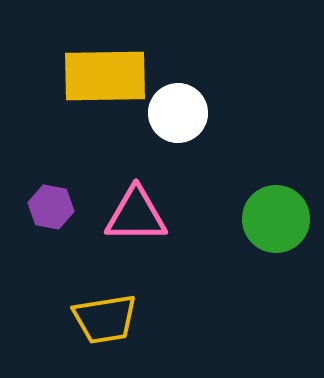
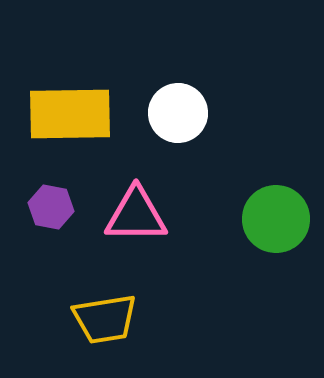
yellow rectangle: moved 35 px left, 38 px down
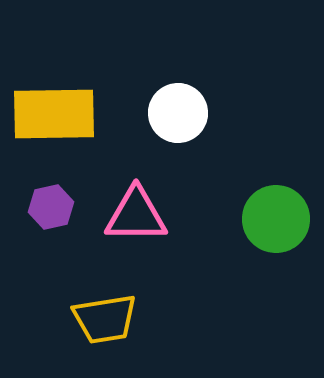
yellow rectangle: moved 16 px left
purple hexagon: rotated 24 degrees counterclockwise
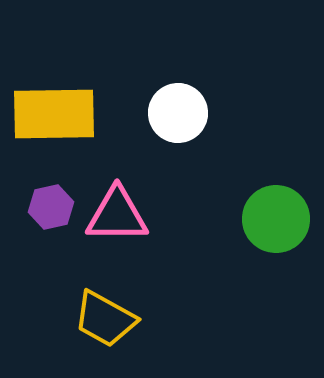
pink triangle: moved 19 px left
yellow trapezoid: rotated 38 degrees clockwise
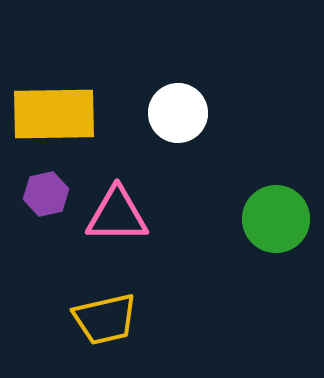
purple hexagon: moved 5 px left, 13 px up
yellow trapezoid: rotated 42 degrees counterclockwise
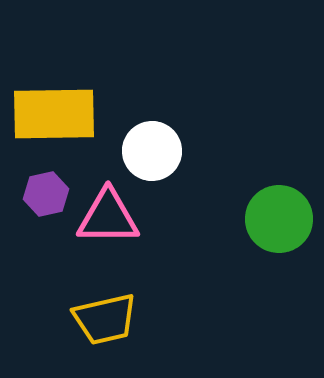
white circle: moved 26 px left, 38 px down
pink triangle: moved 9 px left, 2 px down
green circle: moved 3 px right
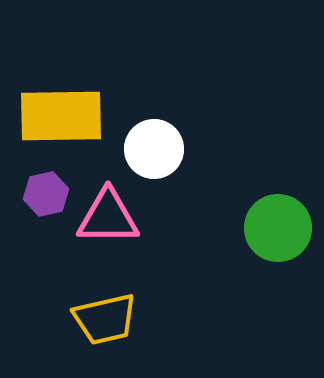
yellow rectangle: moved 7 px right, 2 px down
white circle: moved 2 px right, 2 px up
green circle: moved 1 px left, 9 px down
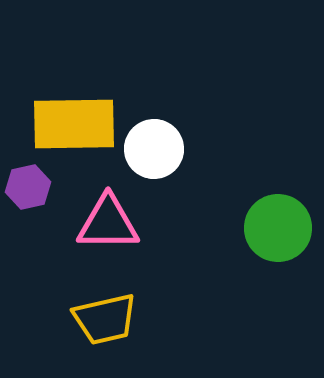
yellow rectangle: moved 13 px right, 8 px down
purple hexagon: moved 18 px left, 7 px up
pink triangle: moved 6 px down
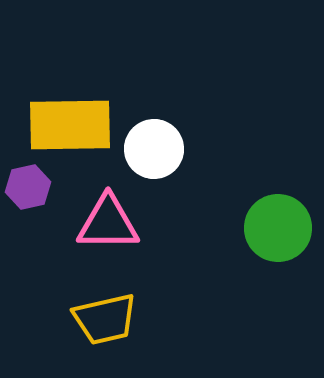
yellow rectangle: moved 4 px left, 1 px down
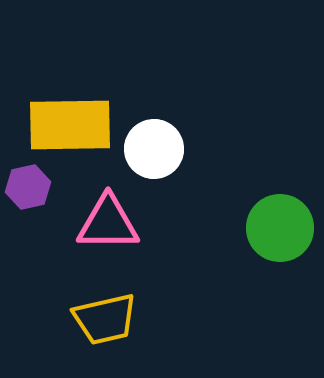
green circle: moved 2 px right
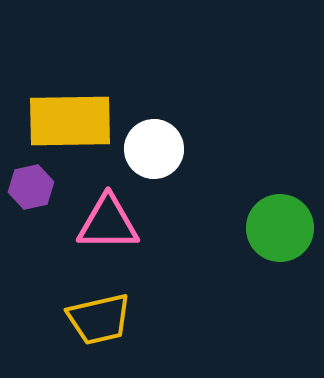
yellow rectangle: moved 4 px up
purple hexagon: moved 3 px right
yellow trapezoid: moved 6 px left
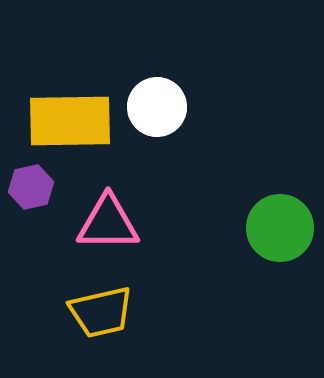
white circle: moved 3 px right, 42 px up
yellow trapezoid: moved 2 px right, 7 px up
